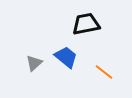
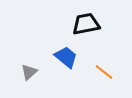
gray triangle: moved 5 px left, 9 px down
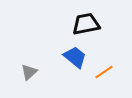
blue trapezoid: moved 9 px right
orange line: rotated 72 degrees counterclockwise
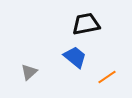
orange line: moved 3 px right, 5 px down
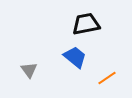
gray triangle: moved 2 px up; rotated 24 degrees counterclockwise
orange line: moved 1 px down
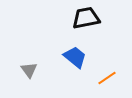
black trapezoid: moved 6 px up
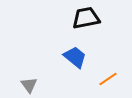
gray triangle: moved 15 px down
orange line: moved 1 px right, 1 px down
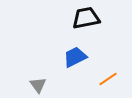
blue trapezoid: rotated 65 degrees counterclockwise
gray triangle: moved 9 px right
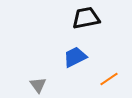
orange line: moved 1 px right
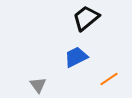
black trapezoid: rotated 28 degrees counterclockwise
blue trapezoid: moved 1 px right
